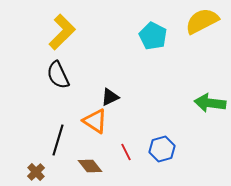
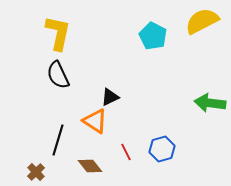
yellow L-shape: moved 4 px left, 1 px down; rotated 33 degrees counterclockwise
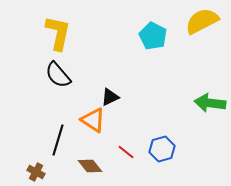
black semicircle: rotated 16 degrees counterclockwise
orange triangle: moved 2 px left, 1 px up
red line: rotated 24 degrees counterclockwise
brown cross: rotated 18 degrees counterclockwise
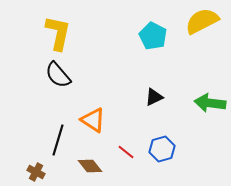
black triangle: moved 44 px right
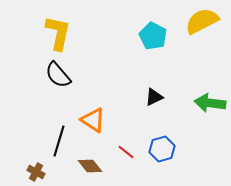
black line: moved 1 px right, 1 px down
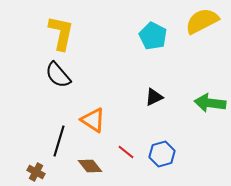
yellow L-shape: moved 3 px right
blue hexagon: moved 5 px down
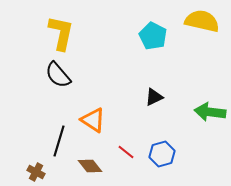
yellow semicircle: rotated 40 degrees clockwise
green arrow: moved 9 px down
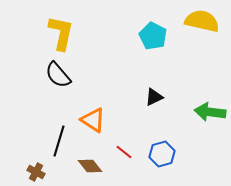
red line: moved 2 px left
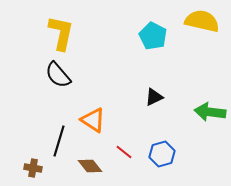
brown cross: moved 3 px left, 4 px up; rotated 18 degrees counterclockwise
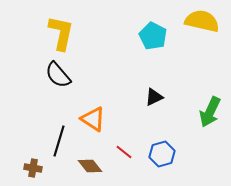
green arrow: rotated 72 degrees counterclockwise
orange triangle: moved 1 px up
